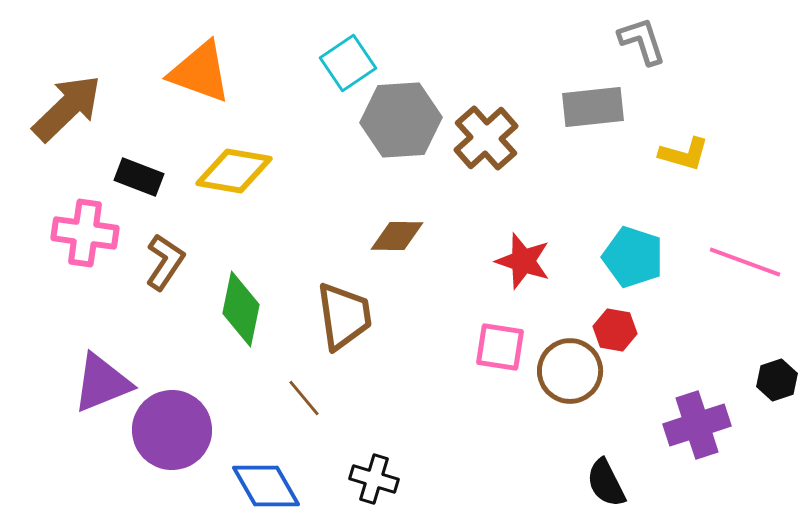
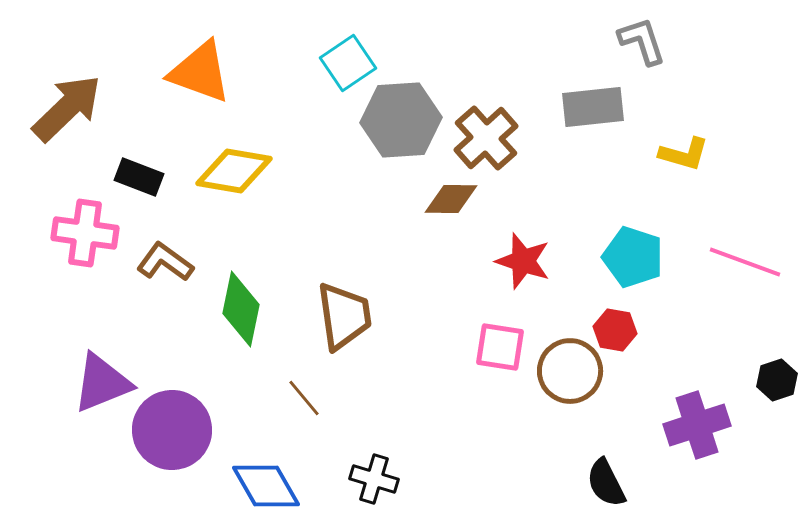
brown diamond: moved 54 px right, 37 px up
brown L-shape: rotated 88 degrees counterclockwise
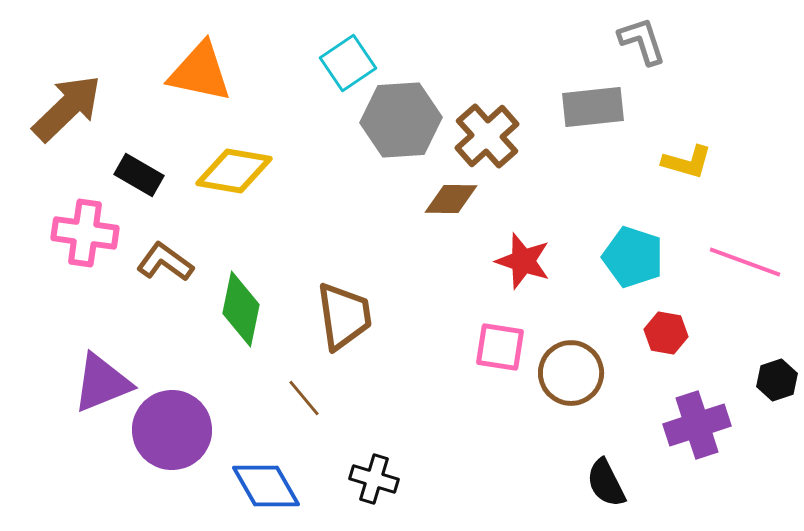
orange triangle: rotated 8 degrees counterclockwise
brown cross: moved 1 px right, 2 px up
yellow L-shape: moved 3 px right, 8 px down
black rectangle: moved 2 px up; rotated 9 degrees clockwise
red hexagon: moved 51 px right, 3 px down
brown circle: moved 1 px right, 2 px down
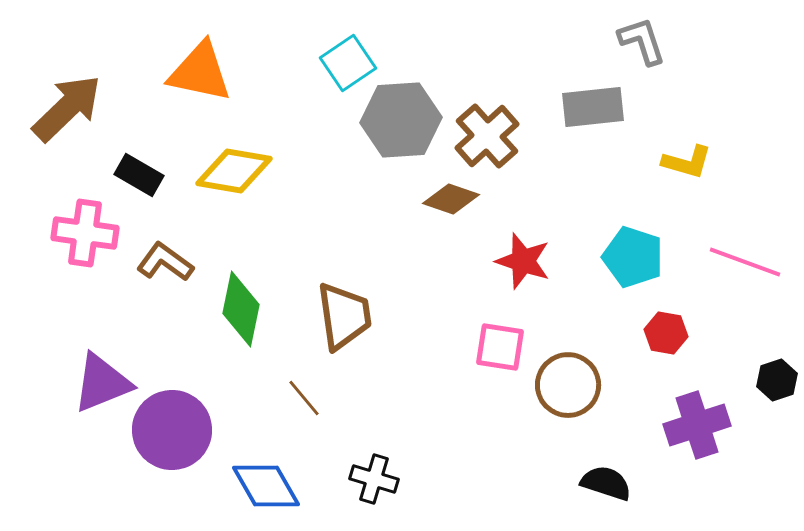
brown diamond: rotated 18 degrees clockwise
brown circle: moved 3 px left, 12 px down
black semicircle: rotated 135 degrees clockwise
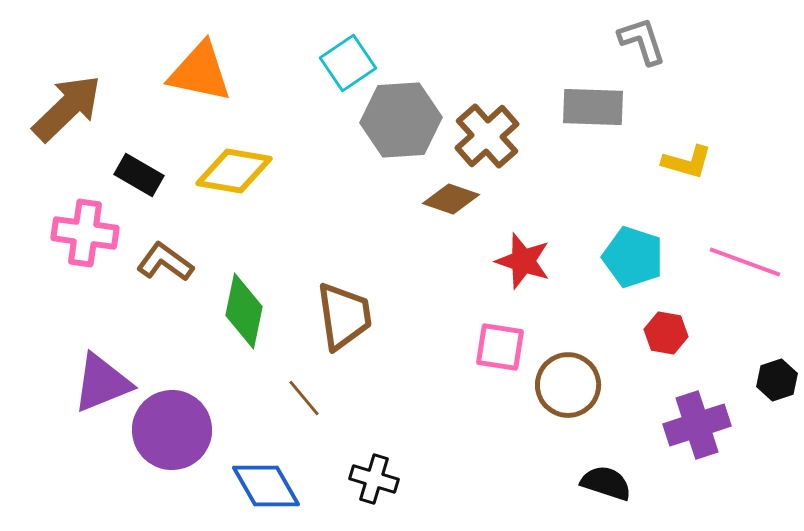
gray rectangle: rotated 8 degrees clockwise
green diamond: moved 3 px right, 2 px down
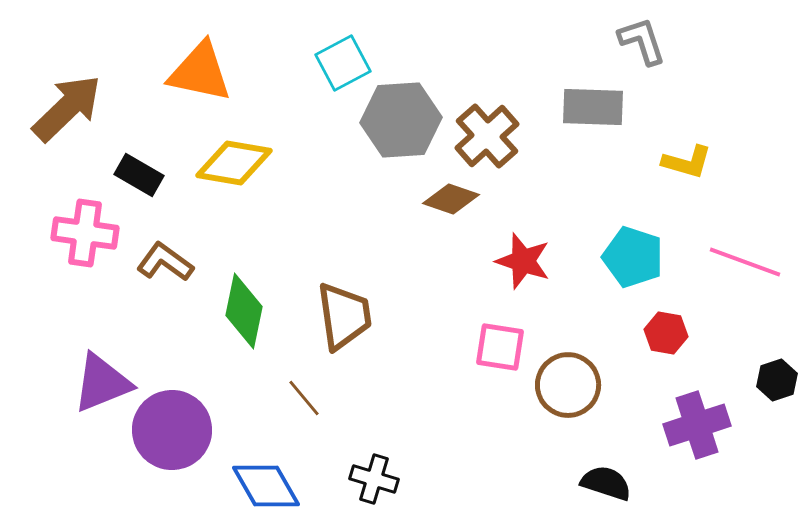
cyan square: moved 5 px left; rotated 6 degrees clockwise
yellow diamond: moved 8 px up
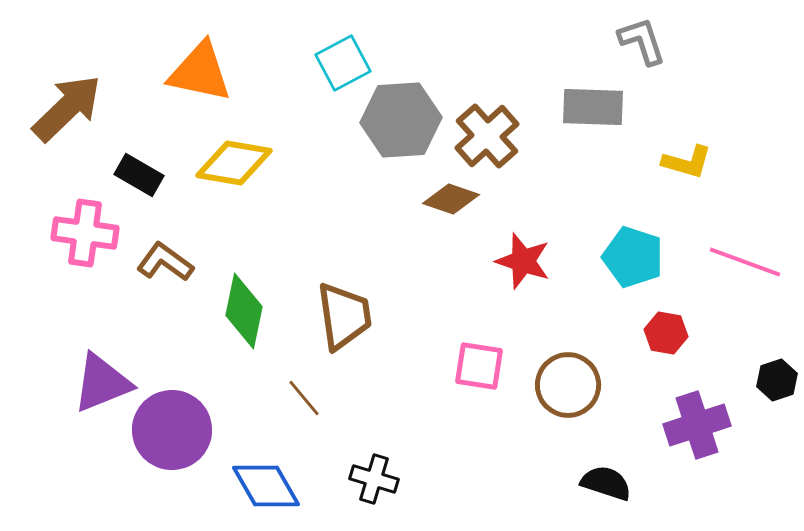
pink square: moved 21 px left, 19 px down
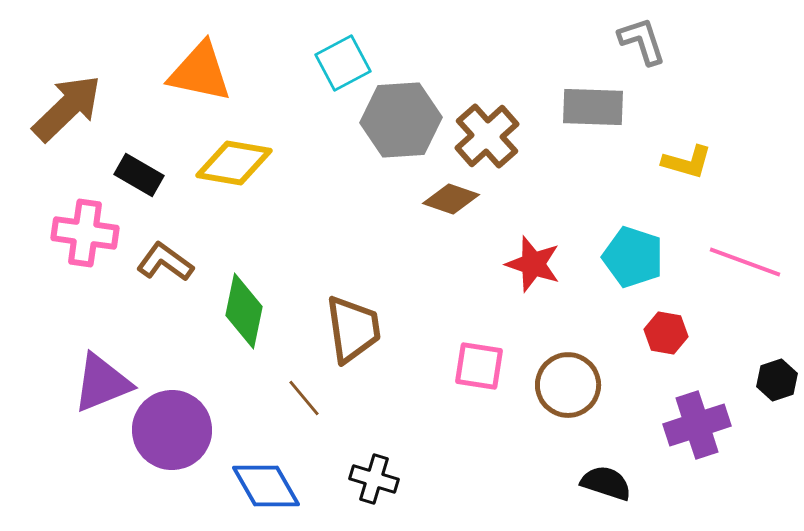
red star: moved 10 px right, 3 px down
brown trapezoid: moved 9 px right, 13 px down
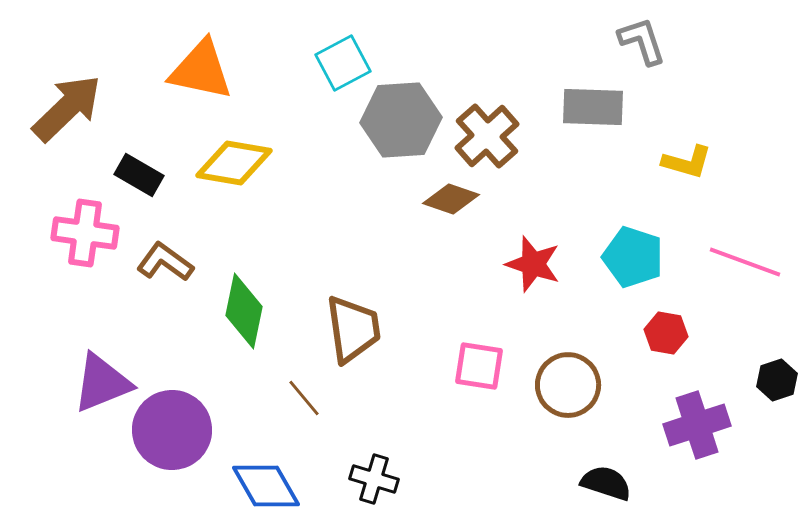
orange triangle: moved 1 px right, 2 px up
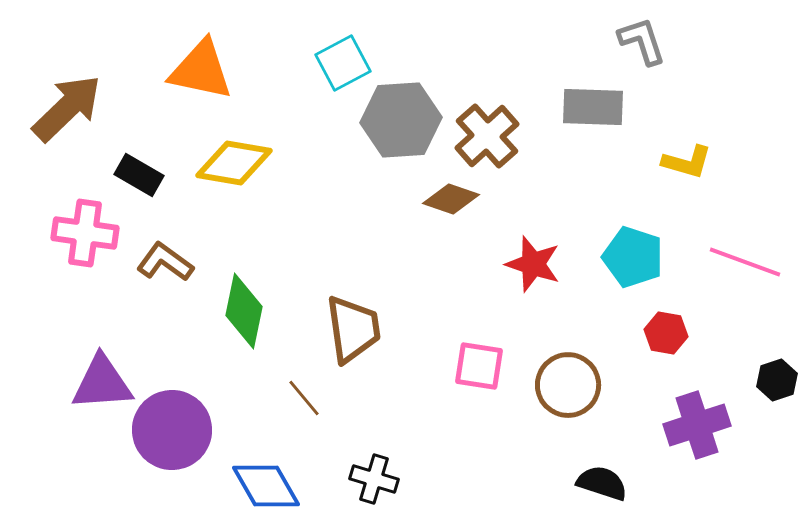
purple triangle: rotated 18 degrees clockwise
black semicircle: moved 4 px left
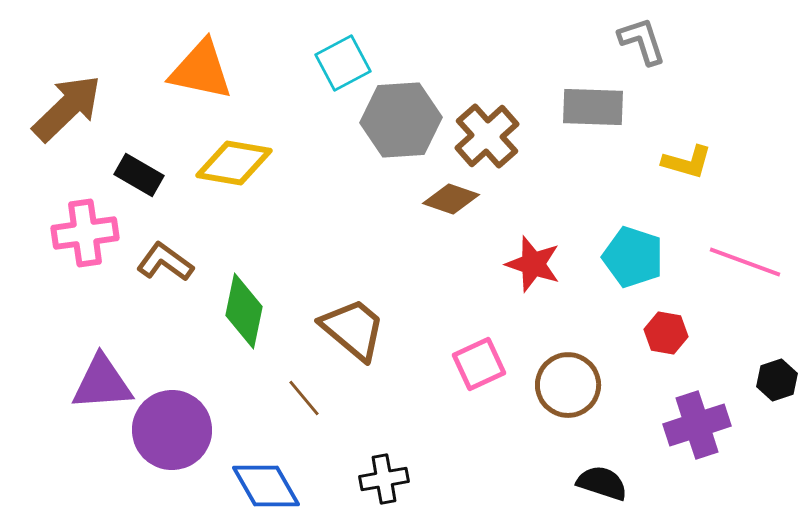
pink cross: rotated 16 degrees counterclockwise
brown trapezoid: rotated 42 degrees counterclockwise
pink square: moved 2 px up; rotated 34 degrees counterclockwise
black cross: moved 10 px right; rotated 27 degrees counterclockwise
